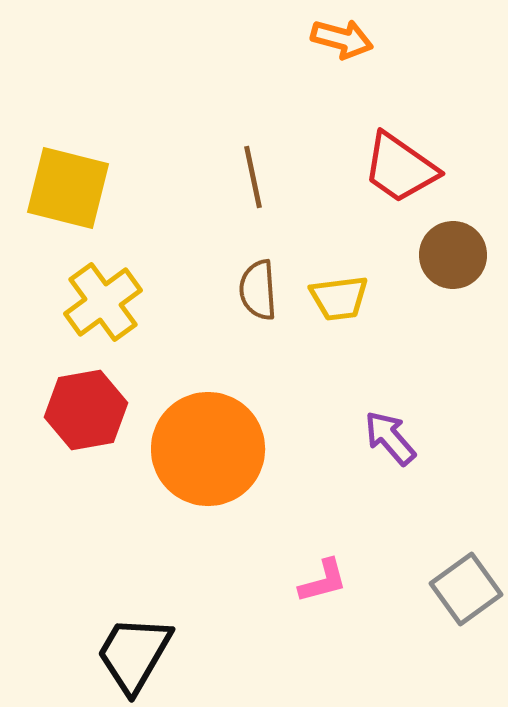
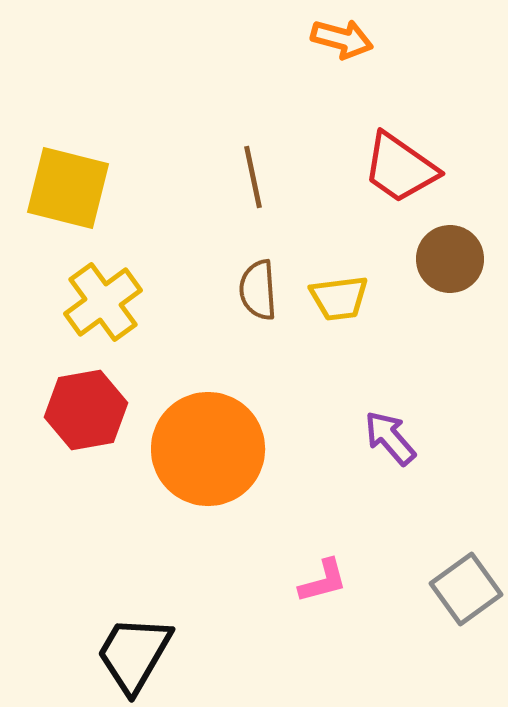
brown circle: moved 3 px left, 4 px down
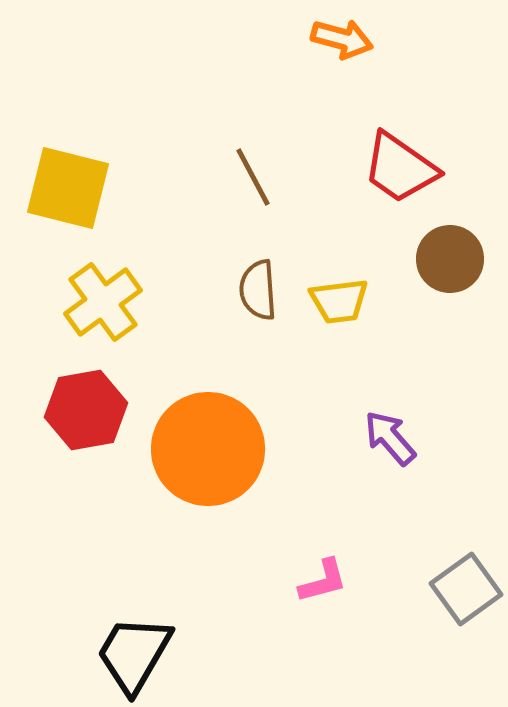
brown line: rotated 16 degrees counterclockwise
yellow trapezoid: moved 3 px down
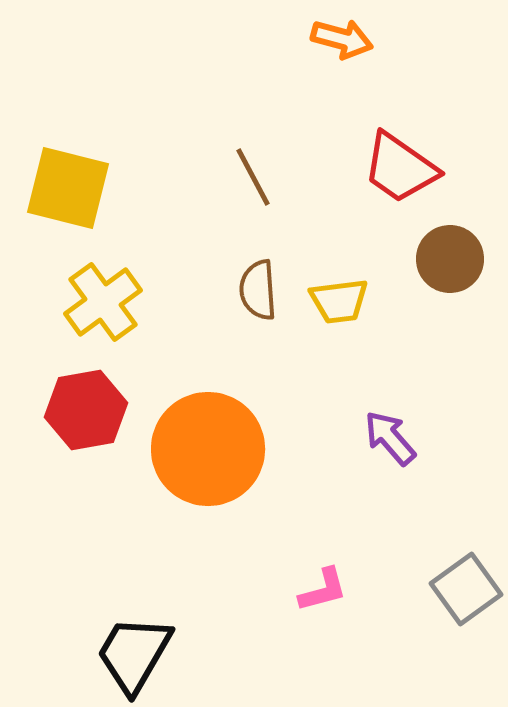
pink L-shape: moved 9 px down
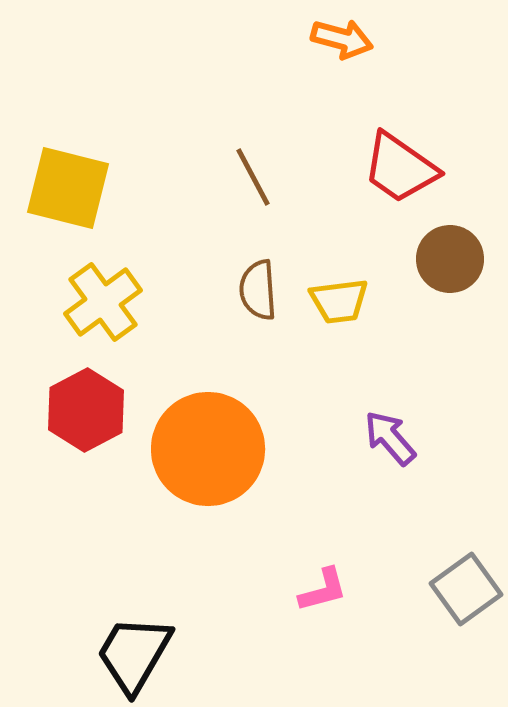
red hexagon: rotated 18 degrees counterclockwise
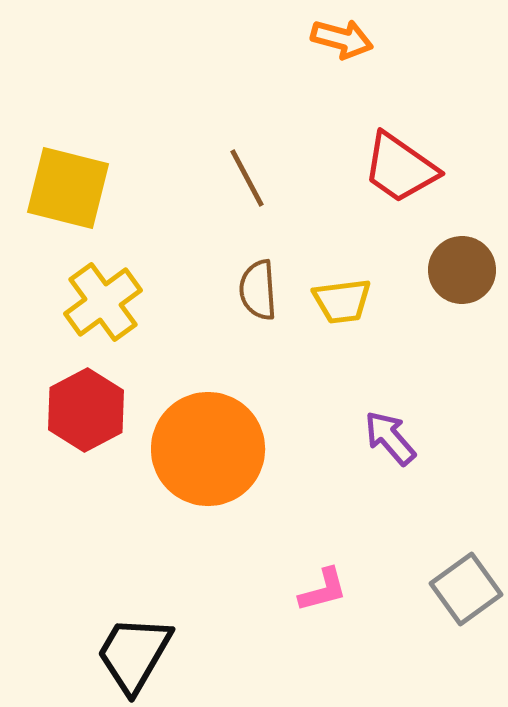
brown line: moved 6 px left, 1 px down
brown circle: moved 12 px right, 11 px down
yellow trapezoid: moved 3 px right
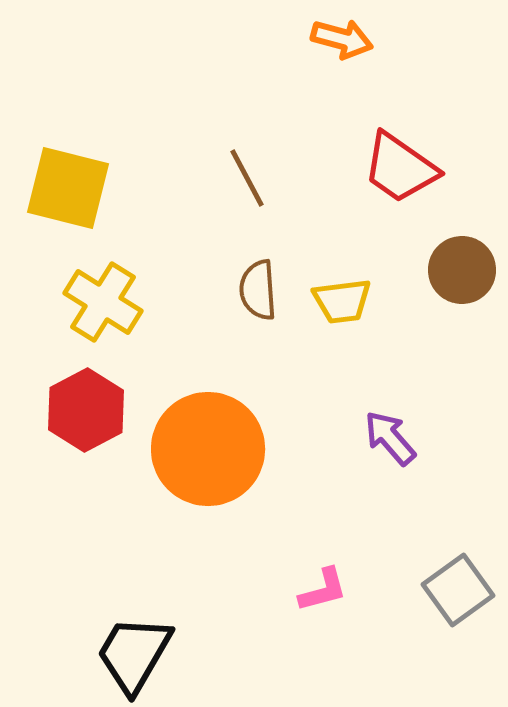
yellow cross: rotated 22 degrees counterclockwise
gray square: moved 8 px left, 1 px down
